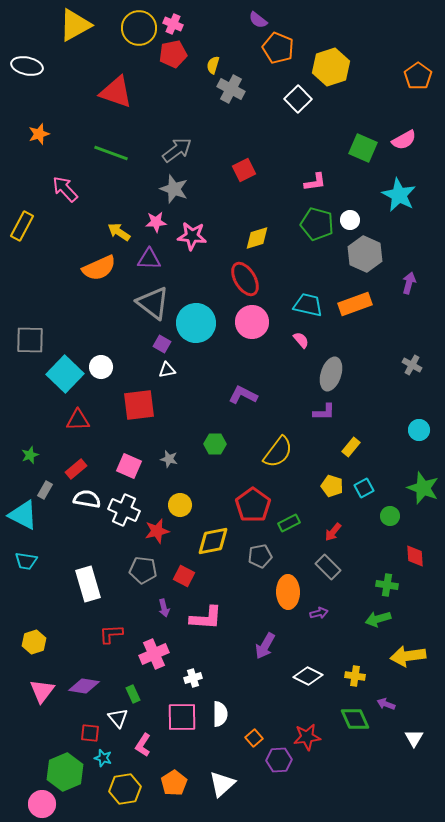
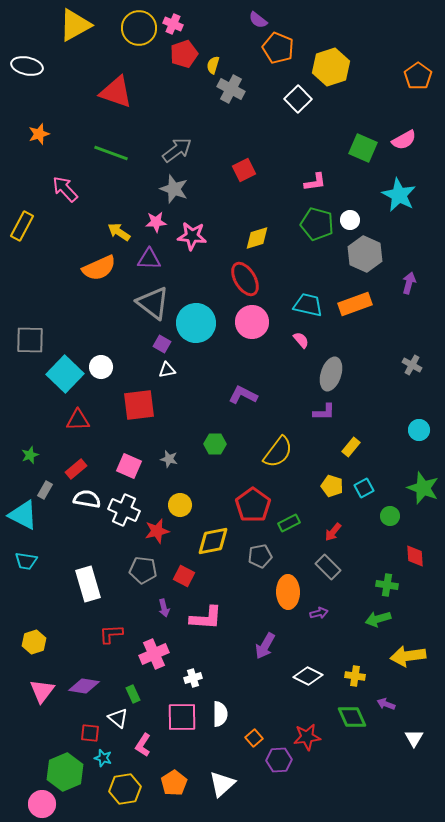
red pentagon at (173, 54): moved 11 px right; rotated 8 degrees counterclockwise
white triangle at (118, 718): rotated 10 degrees counterclockwise
green diamond at (355, 719): moved 3 px left, 2 px up
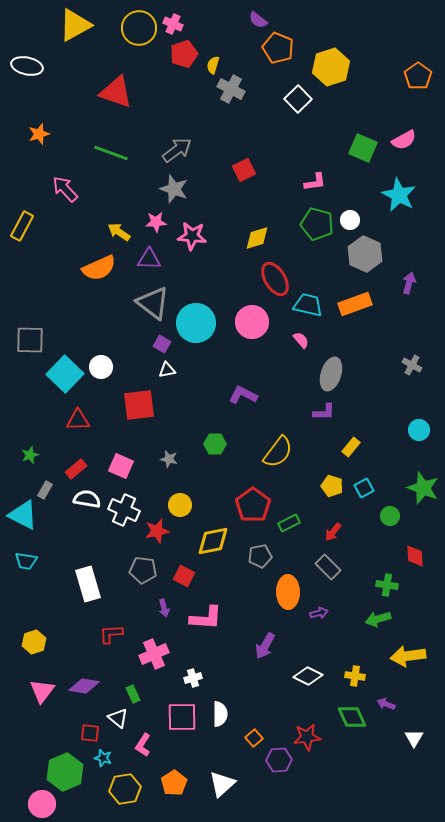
red ellipse at (245, 279): moved 30 px right
pink square at (129, 466): moved 8 px left
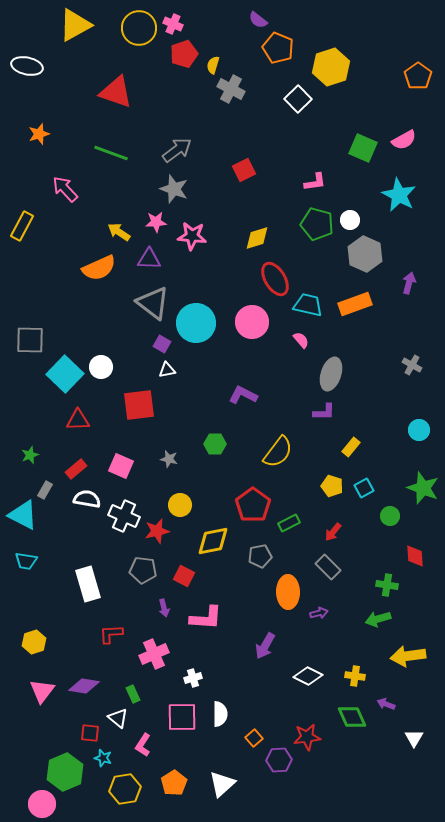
white cross at (124, 510): moved 6 px down
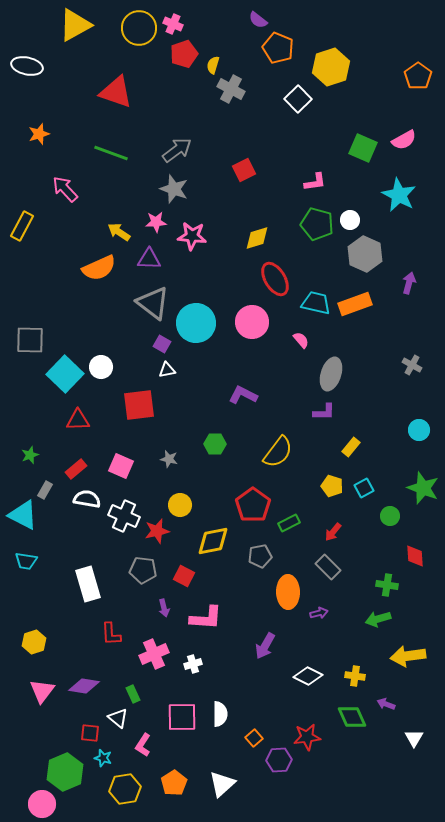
cyan trapezoid at (308, 305): moved 8 px right, 2 px up
red L-shape at (111, 634): rotated 90 degrees counterclockwise
white cross at (193, 678): moved 14 px up
